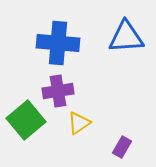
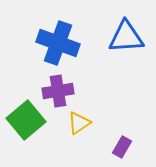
blue cross: rotated 15 degrees clockwise
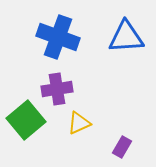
blue cross: moved 6 px up
purple cross: moved 1 px left, 2 px up
yellow triangle: rotated 10 degrees clockwise
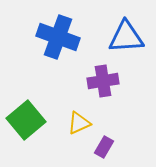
purple cross: moved 46 px right, 8 px up
purple rectangle: moved 18 px left
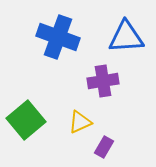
yellow triangle: moved 1 px right, 1 px up
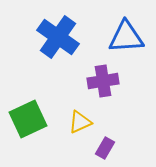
blue cross: rotated 15 degrees clockwise
green square: moved 2 px right, 1 px up; rotated 15 degrees clockwise
purple rectangle: moved 1 px right, 1 px down
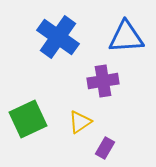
yellow triangle: rotated 10 degrees counterclockwise
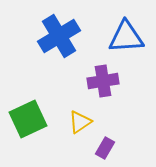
blue cross: moved 1 px right, 1 px up; rotated 24 degrees clockwise
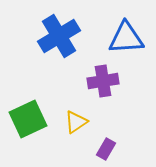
blue triangle: moved 1 px down
yellow triangle: moved 4 px left
purple rectangle: moved 1 px right, 1 px down
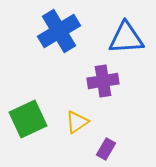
blue cross: moved 5 px up
yellow triangle: moved 1 px right
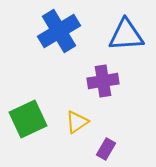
blue triangle: moved 3 px up
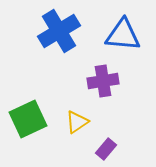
blue triangle: moved 3 px left; rotated 9 degrees clockwise
purple rectangle: rotated 10 degrees clockwise
